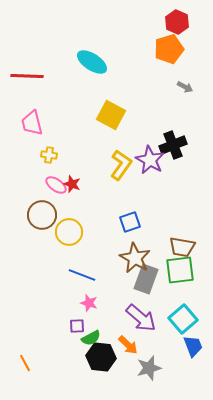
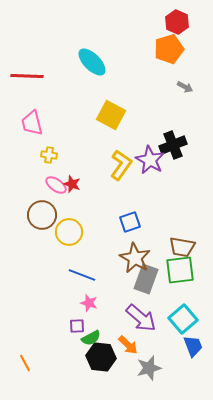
cyan ellipse: rotated 12 degrees clockwise
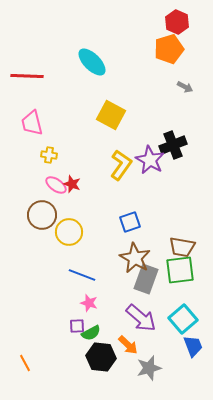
green semicircle: moved 5 px up
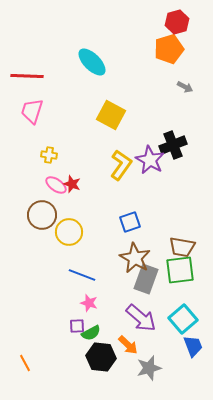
red hexagon: rotated 20 degrees clockwise
pink trapezoid: moved 12 px up; rotated 32 degrees clockwise
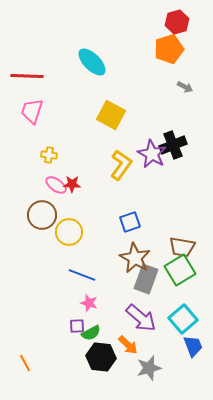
purple star: moved 2 px right, 6 px up
red star: rotated 18 degrees counterclockwise
green square: rotated 24 degrees counterclockwise
